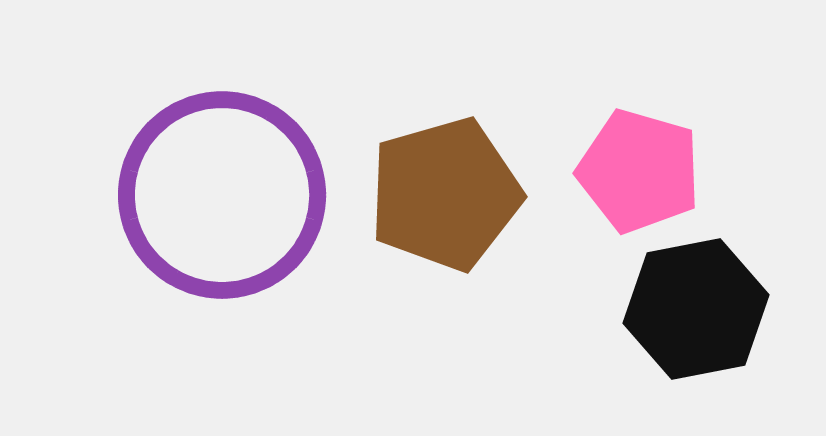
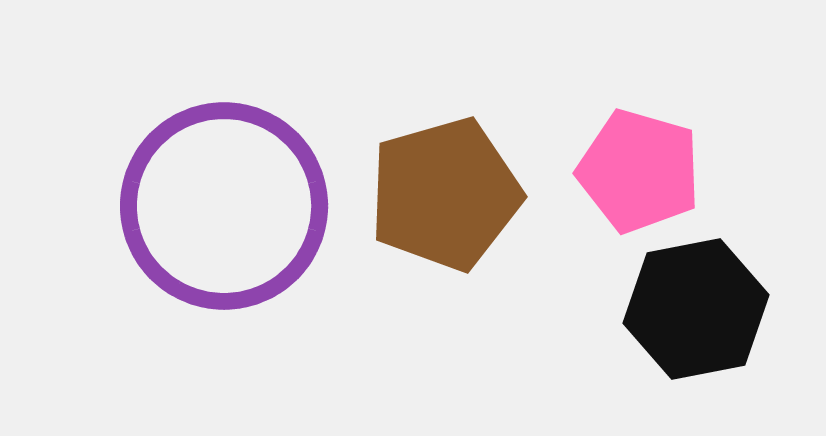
purple circle: moved 2 px right, 11 px down
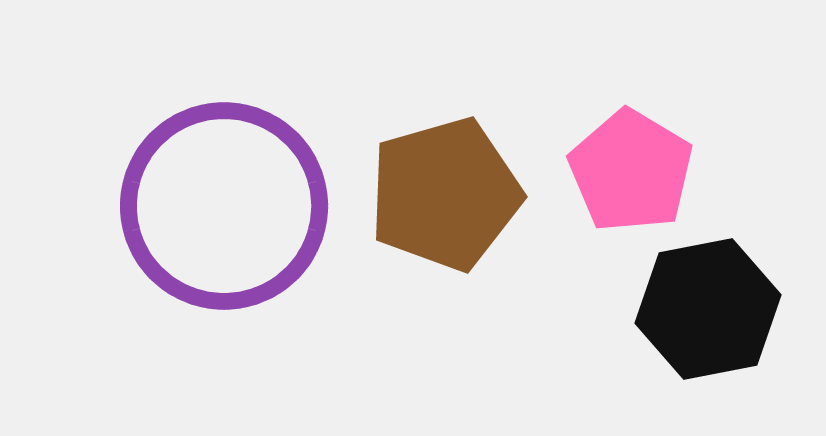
pink pentagon: moved 8 px left; rotated 15 degrees clockwise
black hexagon: moved 12 px right
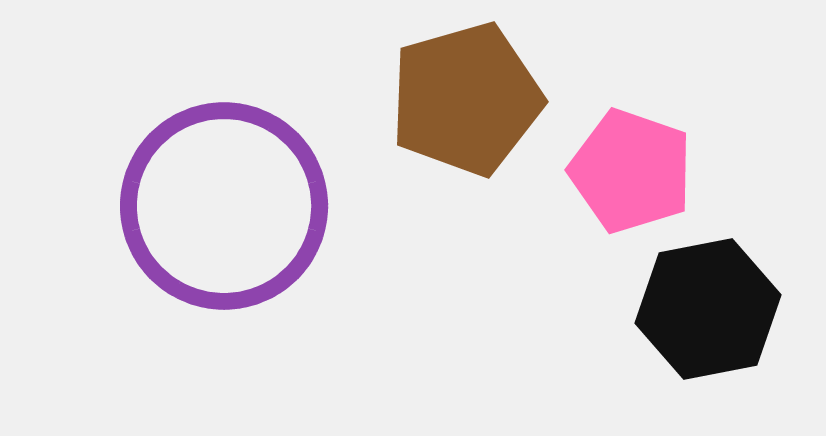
pink pentagon: rotated 12 degrees counterclockwise
brown pentagon: moved 21 px right, 95 px up
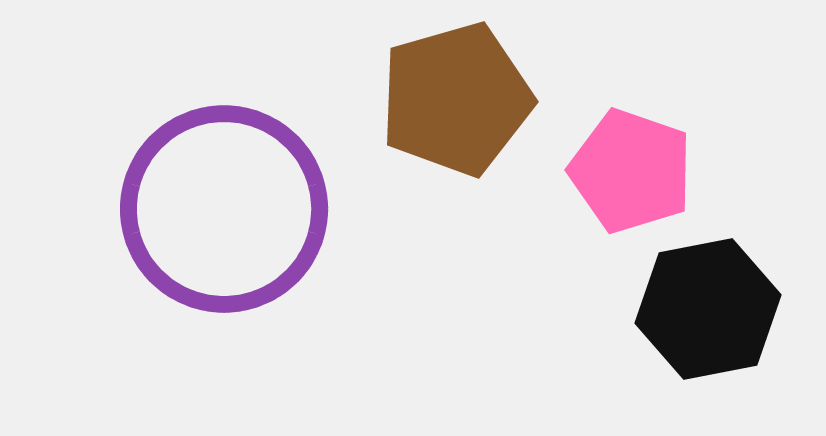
brown pentagon: moved 10 px left
purple circle: moved 3 px down
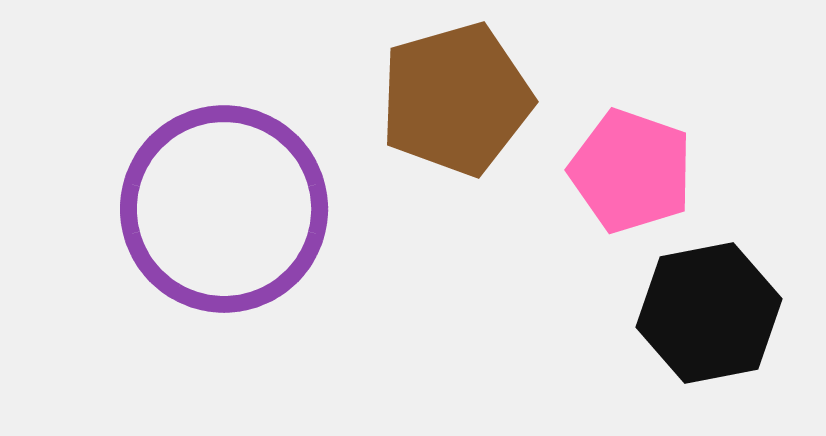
black hexagon: moved 1 px right, 4 px down
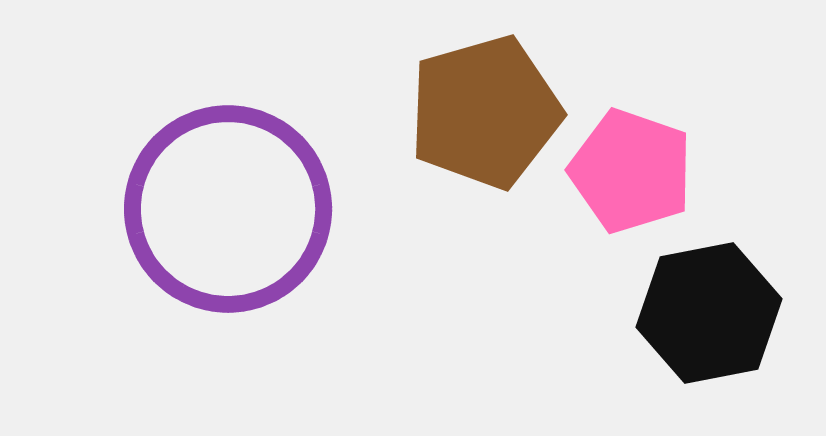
brown pentagon: moved 29 px right, 13 px down
purple circle: moved 4 px right
